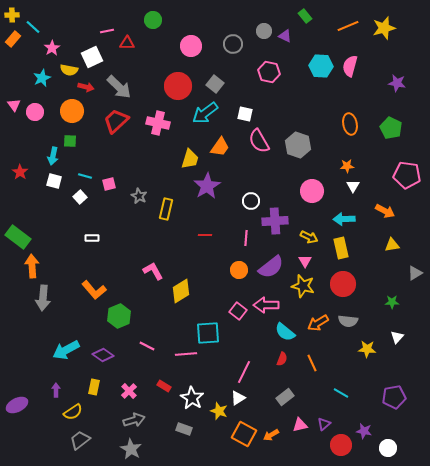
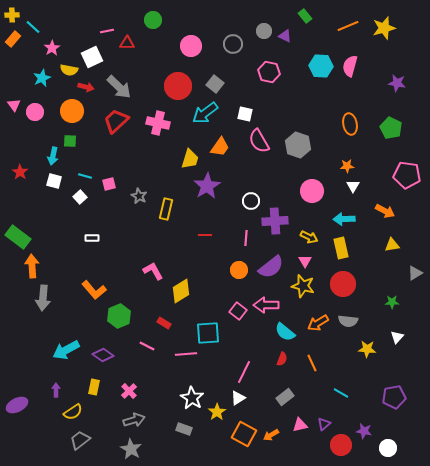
red rectangle at (164, 386): moved 63 px up
yellow star at (219, 411): moved 2 px left, 1 px down; rotated 18 degrees clockwise
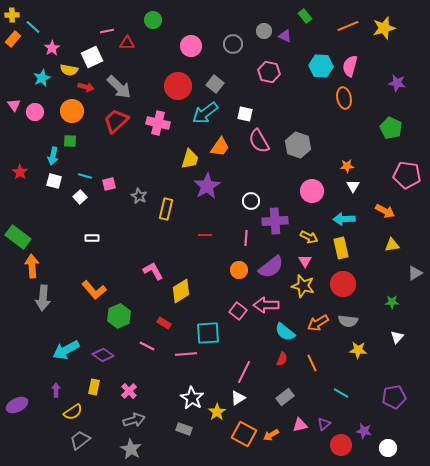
orange ellipse at (350, 124): moved 6 px left, 26 px up
yellow star at (367, 349): moved 9 px left, 1 px down
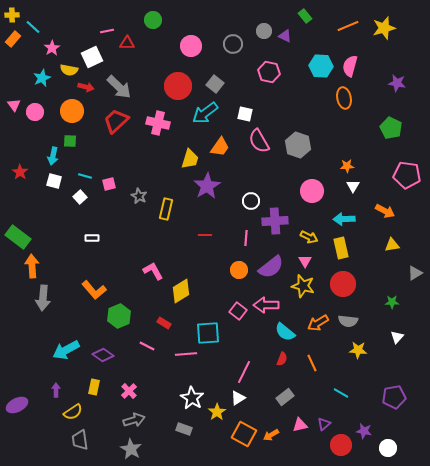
gray trapezoid at (80, 440): rotated 60 degrees counterclockwise
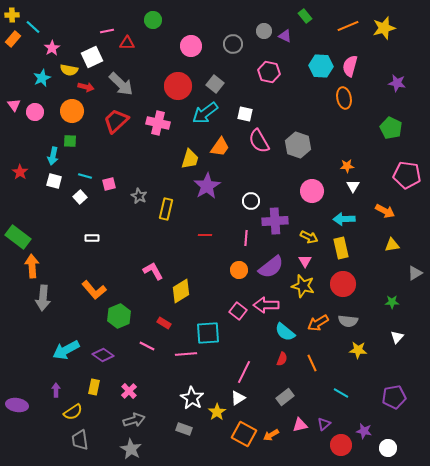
gray arrow at (119, 87): moved 2 px right, 3 px up
purple ellipse at (17, 405): rotated 35 degrees clockwise
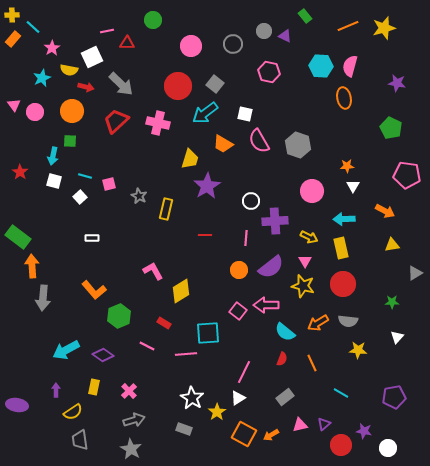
orange trapezoid at (220, 147): moved 3 px right, 3 px up; rotated 85 degrees clockwise
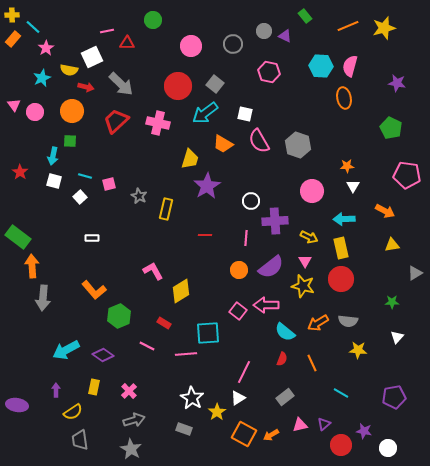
pink star at (52, 48): moved 6 px left
red circle at (343, 284): moved 2 px left, 5 px up
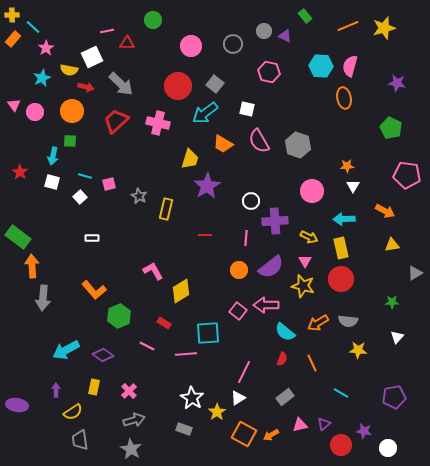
white square at (245, 114): moved 2 px right, 5 px up
white square at (54, 181): moved 2 px left, 1 px down
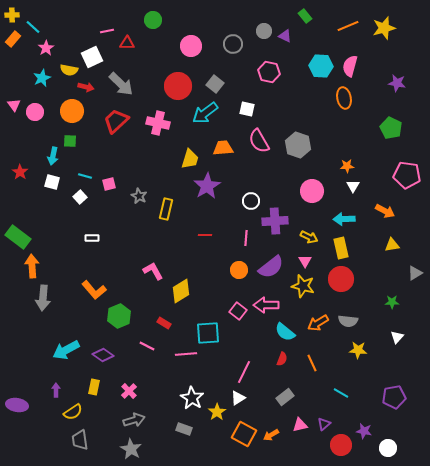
orange trapezoid at (223, 144): moved 4 px down; rotated 145 degrees clockwise
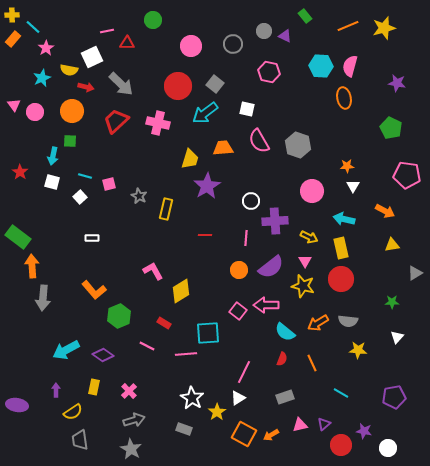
cyan arrow at (344, 219): rotated 15 degrees clockwise
gray rectangle at (285, 397): rotated 18 degrees clockwise
